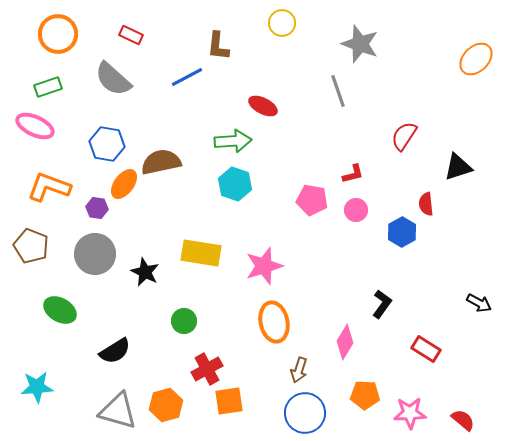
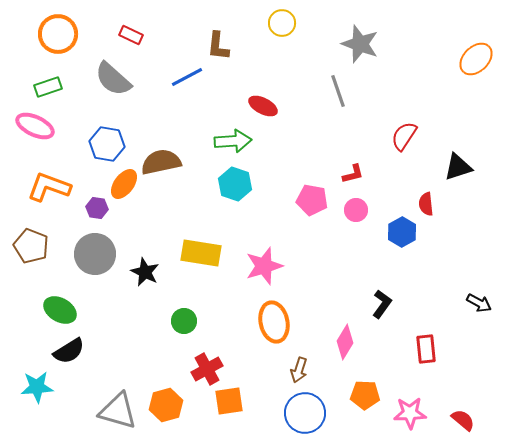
red rectangle at (426, 349): rotated 52 degrees clockwise
black semicircle at (115, 351): moved 46 px left
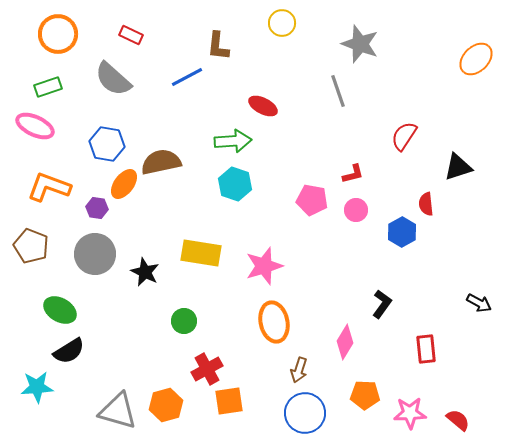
red semicircle at (463, 420): moved 5 px left
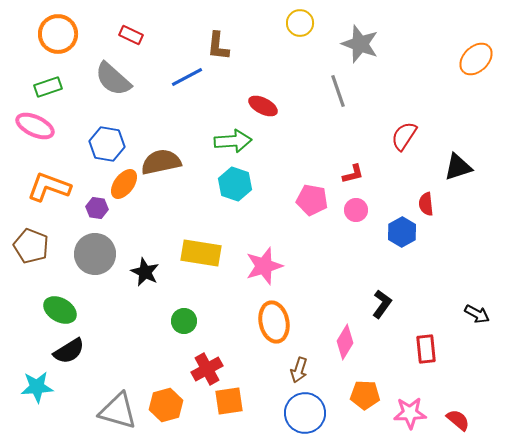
yellow circle at (282, 23): moved 18 px right
black arrow at (479, 303): moved 2 px left, 11 px down
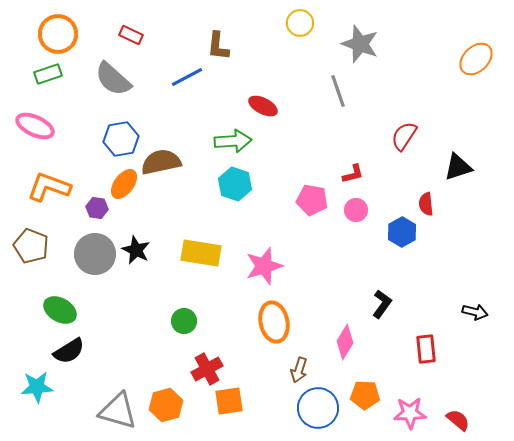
green rectangle at (48, 87): moved 13 px up
blue hexagon at (107, 144): moved 14 px right, 5 px up; rotated 20 degrees counterclockwise
black star at (145, 272): moved 9 px left, 22 px up
black arrow at (477, 314): moved 2 px left, 2 px up; rotated 15 degrees counterclockwise
blue circle at (305, 413): moved 13 px right, 5 px up
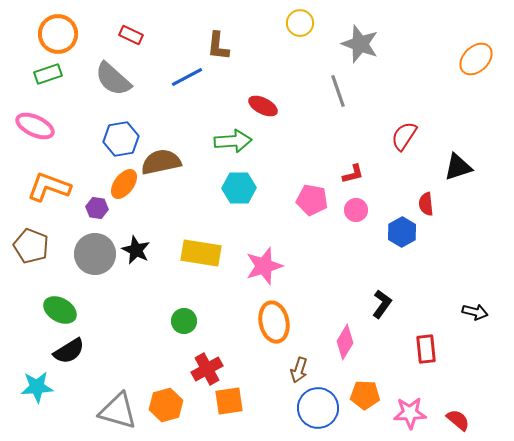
cyan hexagon at (235, 184): moved 4 px right, 4 px down; rotated 20 degrees counterclockwise
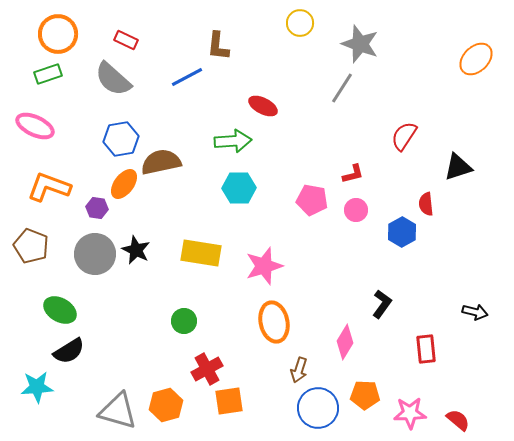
red rectangle at (131, 35): moved 5 px left, 5 px down
gray line at (338, 91): moved 4 px right, 3 px up; rotated 52 degrees clockwise
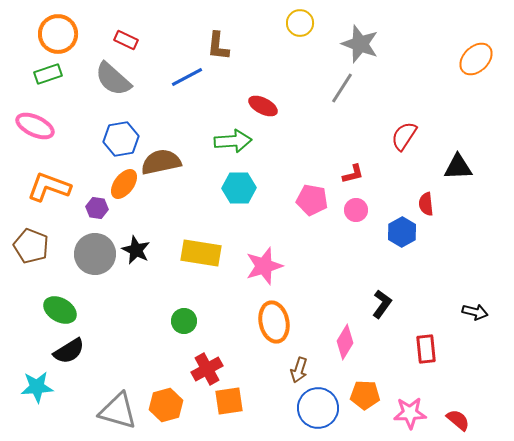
black triangle at (458, 167): rotated 16 degrees clockwise
